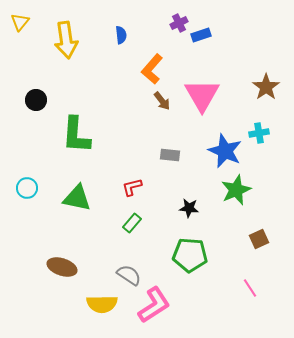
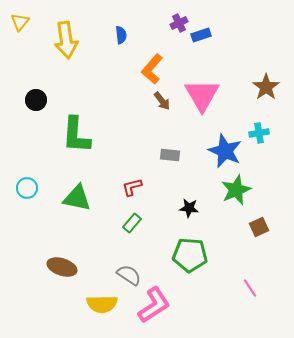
brown square: moved 12 px up
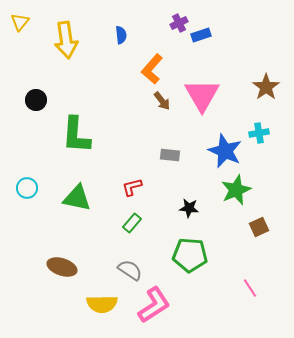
gray semicircle: moved 1 px right, 5 px up
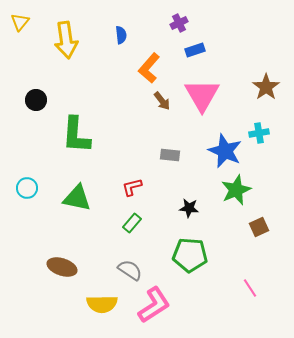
blue rectangle: moved 6 px left, 15 px down
orange L-shape: moved 3 px left, 1 px up
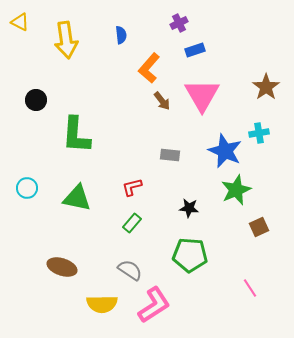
yellow triangle: rotated 42 degrees counterclockwise
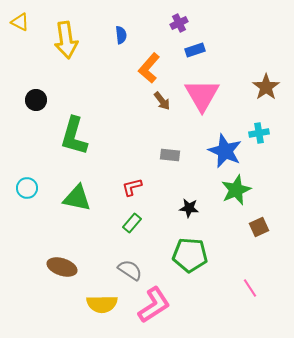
green L-shape: moved 2 px left, 1 px down; rotated 12 degrees clockwise
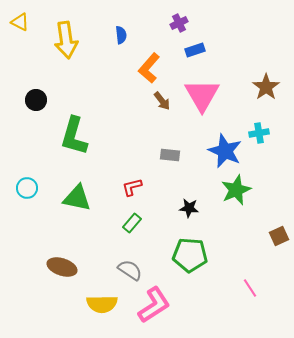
brown square: moved 20 px right, 9 px down
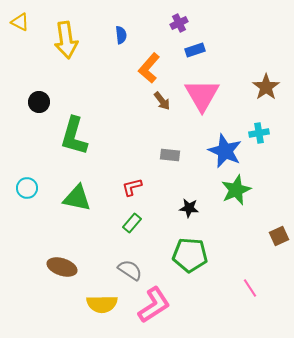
black circle: moved 3 px right, 2 px down
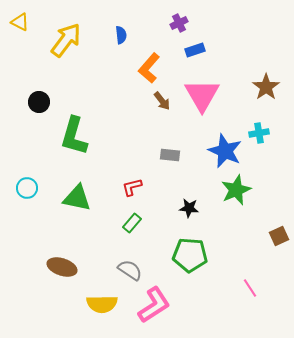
yellow arrow: rotated 135 degrees counterclockwise
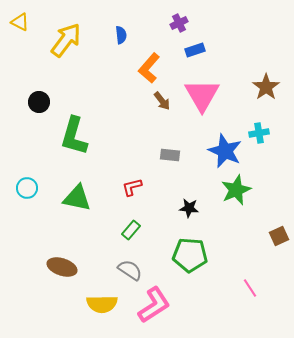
green rectangle: moved 1 px left, 7 px down
